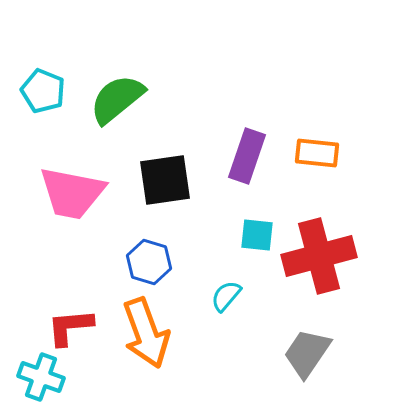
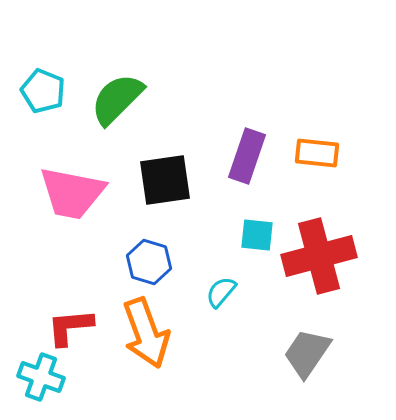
green semicircle: rotated 6 degrees counterclockwise
cyan semicircle: moved 5 px left, 4 px up
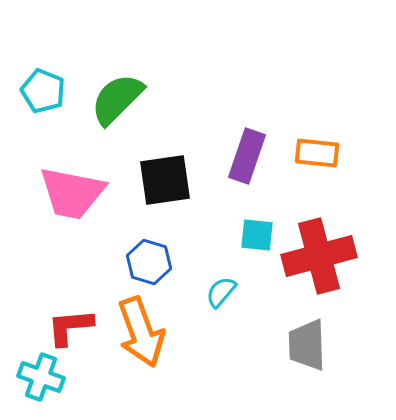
orange arrow: moved 5 px left, 1 px up
gray trapezoid: moved 8 px up; rotated 36 degrees counterclockwise
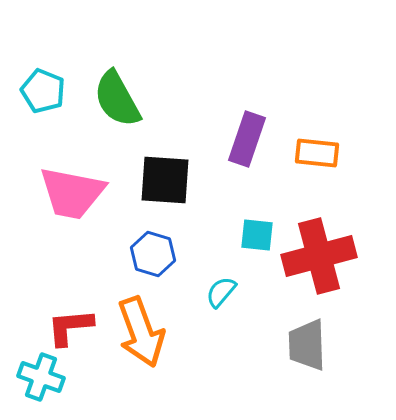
green semicircle: rotated 74 degrees counterclockwise
purple rectangle: moved 17 px up
black square: rotated 12 degrees clockwise
blue hexagon: moved 4 px right, 8 px up
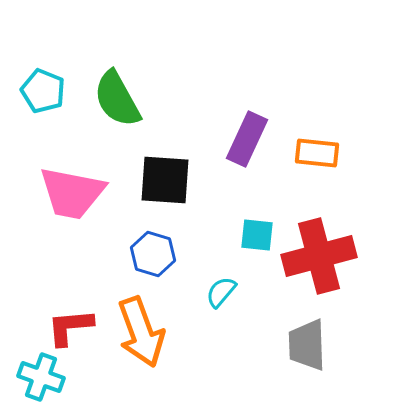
purple rectangle: rotated 6 degrees clockwise
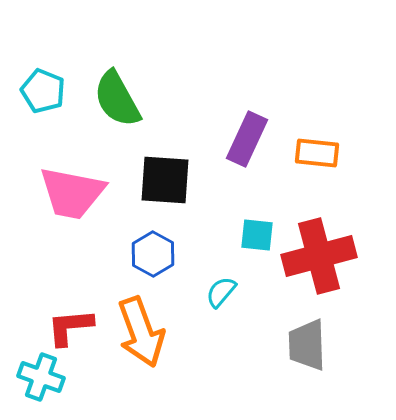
blue hexagon: rotated 12 degrees clockwise
